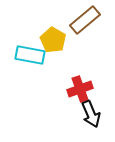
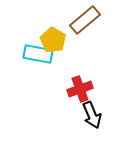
cyan rectangle: moved 8 px right, 1 px up
black arrow: moved 1 px right, 1 px down
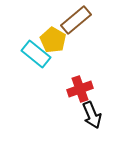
brown rectangle: moved 9 px left
cyan rectangle: moved 2 px left; rotated 28 degrees clockwise
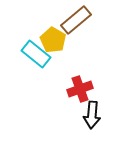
black arrow: rotated 28 degrees clockwise
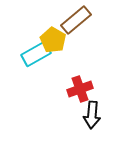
cyan rectangle: rotated 68 degrees counterclockwise
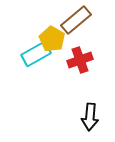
yellow pentagon: moved 1 px left, 1 px up
red cross: moved 29 px up
black arrow: moved 2 px left, 2 px down
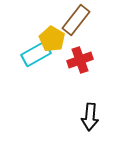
brown rectangle: rotated 12 degrees counterclockwise
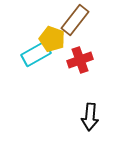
brown rectangle: moved 1 px left
yellow pentagon: rotated 10 degrees counterclockwise
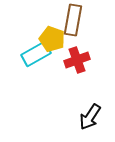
brown rectangle: moved 2 px left; rotated 28 degrees counterclockwise
red cross: moved 3 px left
black arrow: rotated 28 degrees clockwise
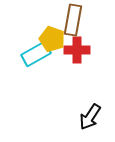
red cross: moved 10 px up; rotated 20 degrees clockwise
